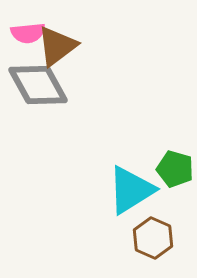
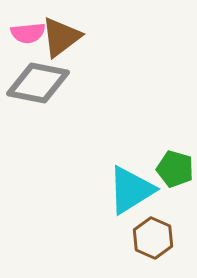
brown triangle: moved 4 px right, 9 px up
gray diamond: moved 2 px up; rotated 50 degrees counterclockwise
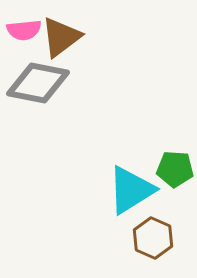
pink semicircle: moved 4 px left, 3 px up
green pentagon: rotated 12 degrees counterclockwise
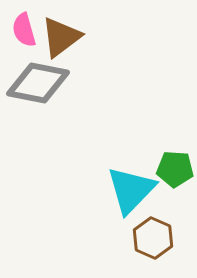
pink semicircle: rotated 80 degrees clockwise
cyan triangle: rotated 14 degrees counterclockwise
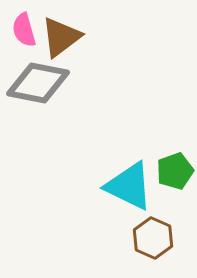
green pentagon: moved 2 px down; rotated 24 degrees counterclockwise
cyan triangle: moved 2 px left, 4 px up; rotated 48 degrees counterclockwise
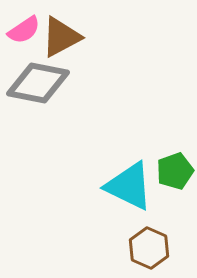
pink semicircle: rotated 108 degrees counterclockwise
brown triangle: rotated 9 degrees clockwise
brown hexagon: moved 4 px left, 10 px down
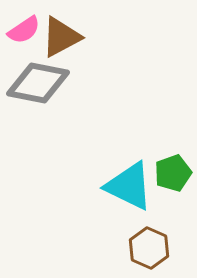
green pentagon: moved 2 px left, 2 px down
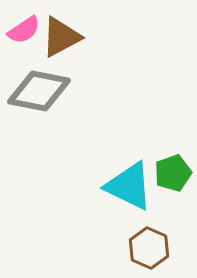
gray diamond: moved 1 px right, 8 px down
